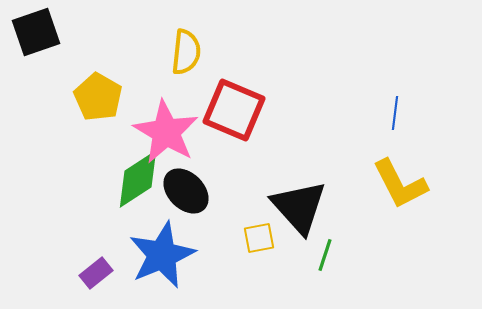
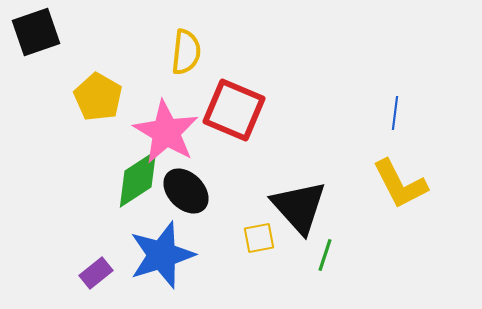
blue star: rotated 6 degrees clockwise
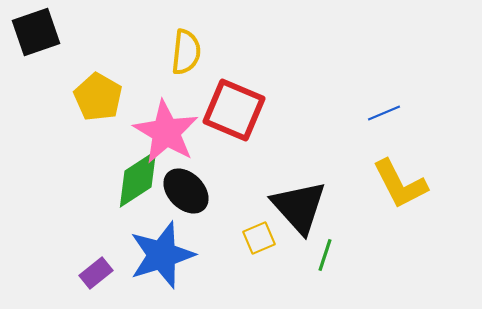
blue line: moved 11 px left; rotated 60 degrees clockwise
yellow square: rotated 12 degrees counterclockwise
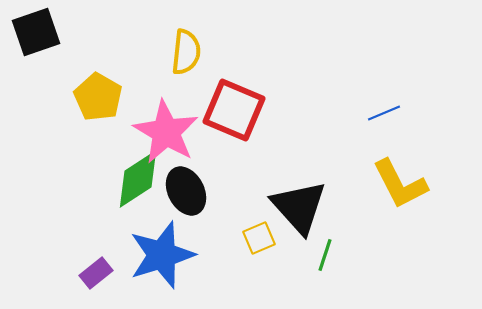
black ellipse: rotated 18 degrees clockwise
